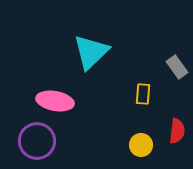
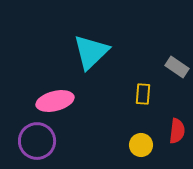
gray rectangle: rotated 20 degrees counterclockwise
pink ellipse: rotated 24 degrees counterclockwise
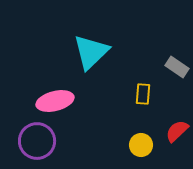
red semicircle: rotated 140 degrees counterclockwise
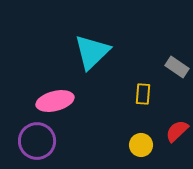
cyan triangle: moved 1 px right
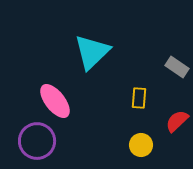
yellow rectangle: moved 4 px left, 4 px down
pink ellipse: rotated 66 degrees clockwise
red semicircle: moved 10 px up
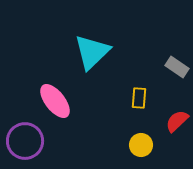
purple circle: moved 12 px left
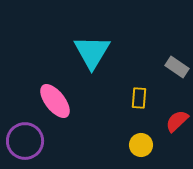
cyan triangle: rotated 15 degrees counterclockwise
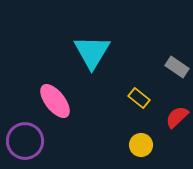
yellow rectangle: rotated 55 degrees counterclockwise
red semicircle: moved 4 px up
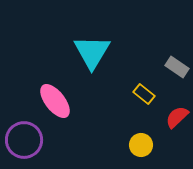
yellow rectangle: moved 5 px right, 4 px up
purple circle: moved 1 px left, 1 px up
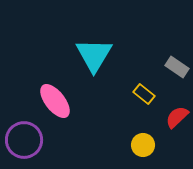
cyan triangle: moved 2 px right, 3 px down
yellow circle: moved 2 px right
